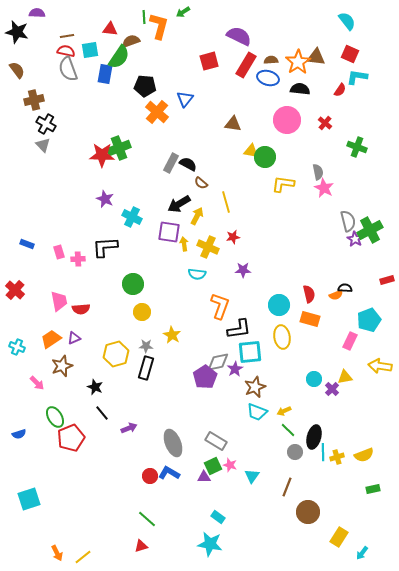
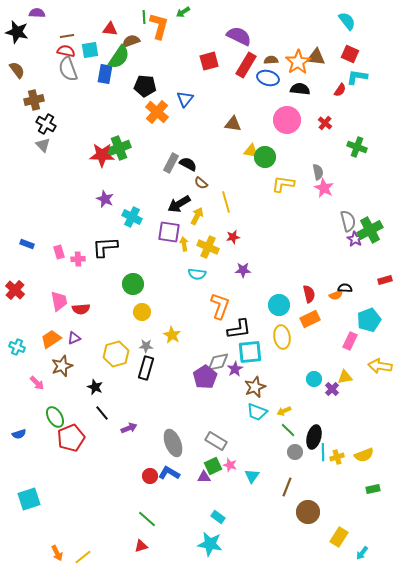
red rectangle at (387, 280): moved 2 px left
orange rectangle at (310, 319): rotated 42 degrees counterclockwise
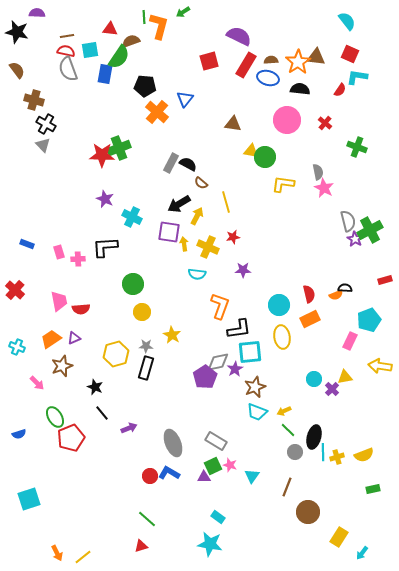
brown cross at (34, 100): rotated 30 degrees clockwise
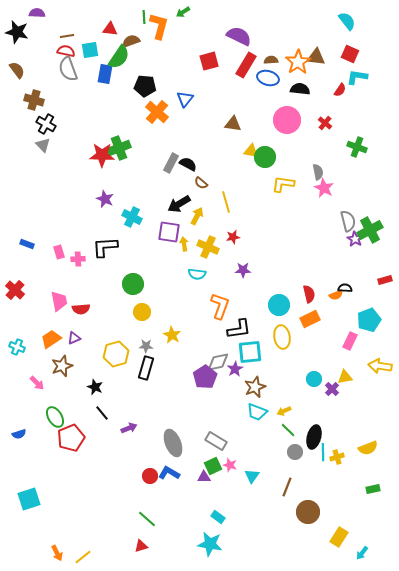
yellow semicircle at (364, 455): moved 4 px right, 7 px up
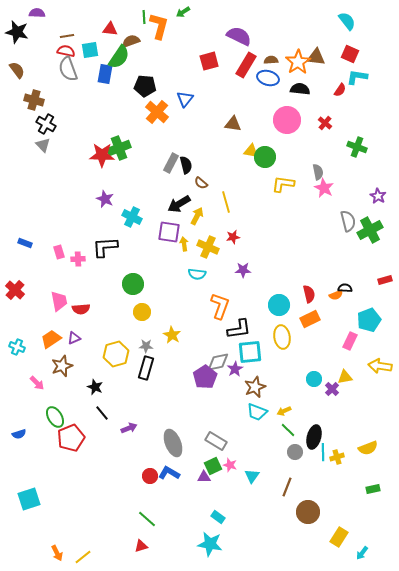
black semicircle at (188, 164): moved 2 px left, 1 px down; rotated 48 degrees clockwise
purple star at (355, 239): moved 23 px right, 43 px up
blue rectangle at (27, 244): moved 2 px left, 1 px up
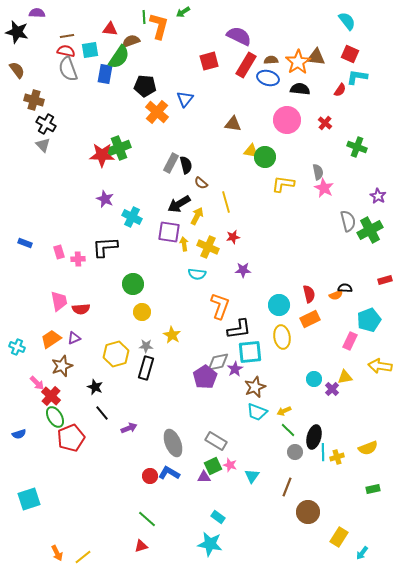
red cross at (15, 290): moved 36 px right, 106 px down
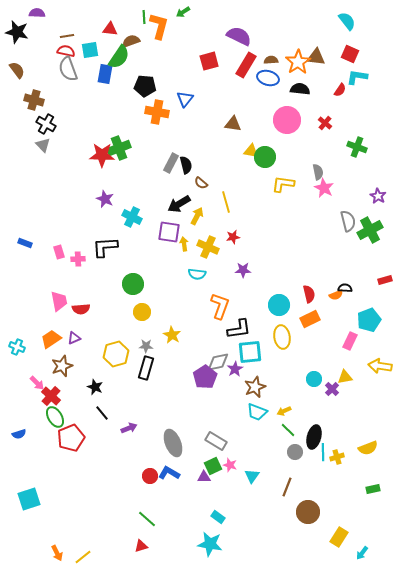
orange cross at (157, 112): rotated 30 degrees counterclockwise
